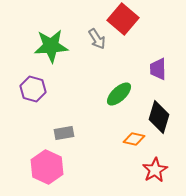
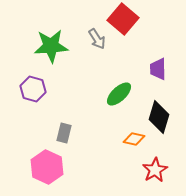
gray rectangle: rotated 66 degrees counterclockwise
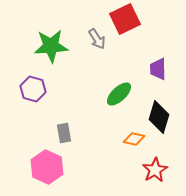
red square: moved 2 px right; rotated 24 degrees clockwise
gray rectangle: rotated 24 degrees counterclockwise
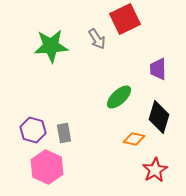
purple hexagon: moved 41 px down
green ellipse: moved 3 px down
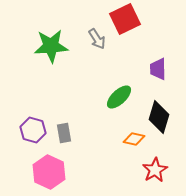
pink hexagon: moved 2 px right, 5 px down
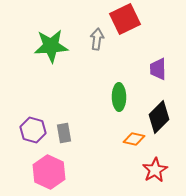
gray arrow: rotated 140 degrees counterclockwise
green ellipse: rotated 48 degrees counterclockwise
black diamond: rotated 28 degrees clockwise
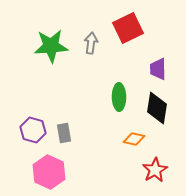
red square: moved 3 px right, 9 px down
gray arrow: moved 6 px left, 4 px down
black diamond: moved 2 px left, 9 px up; rotated 36 degrees counterclockwise
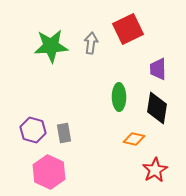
red square: moved 1 px down
